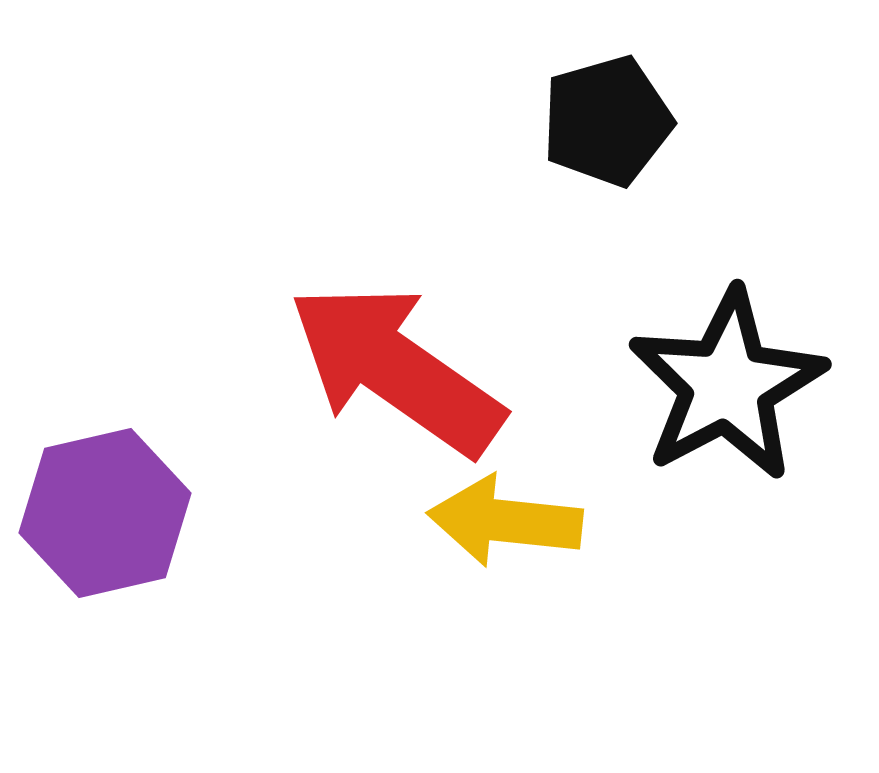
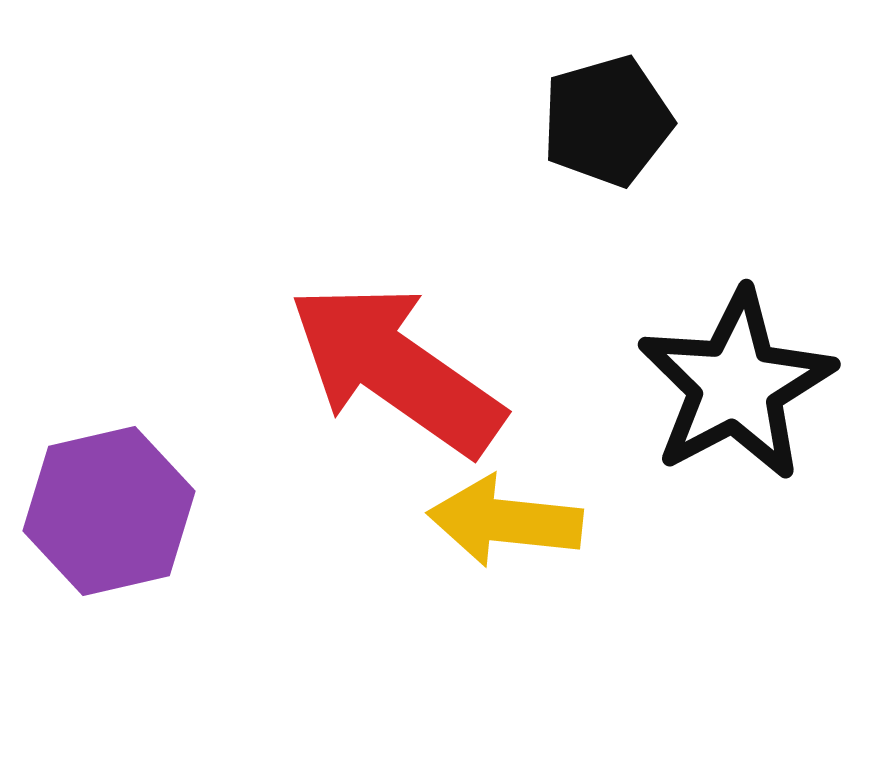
black star: moved 9 px right
purple hexagon: moved 4 px right, 2 px up
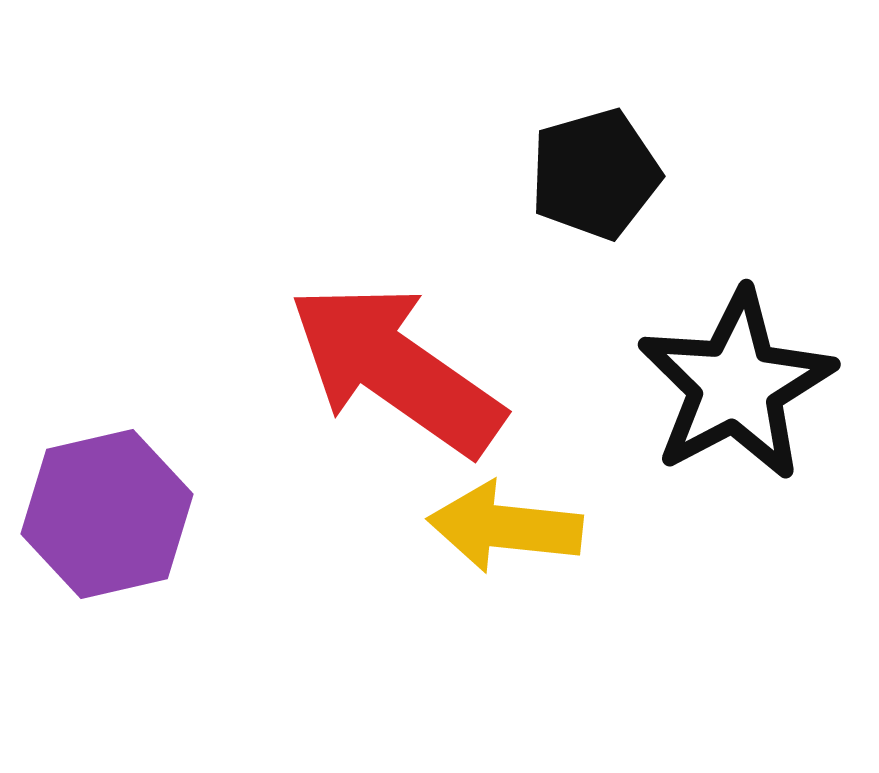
black pentagon: moved 12 px left, 53 px down
purple hexagon: moved 2 px left, 3 px down
yellow arrow: moved 6 px down
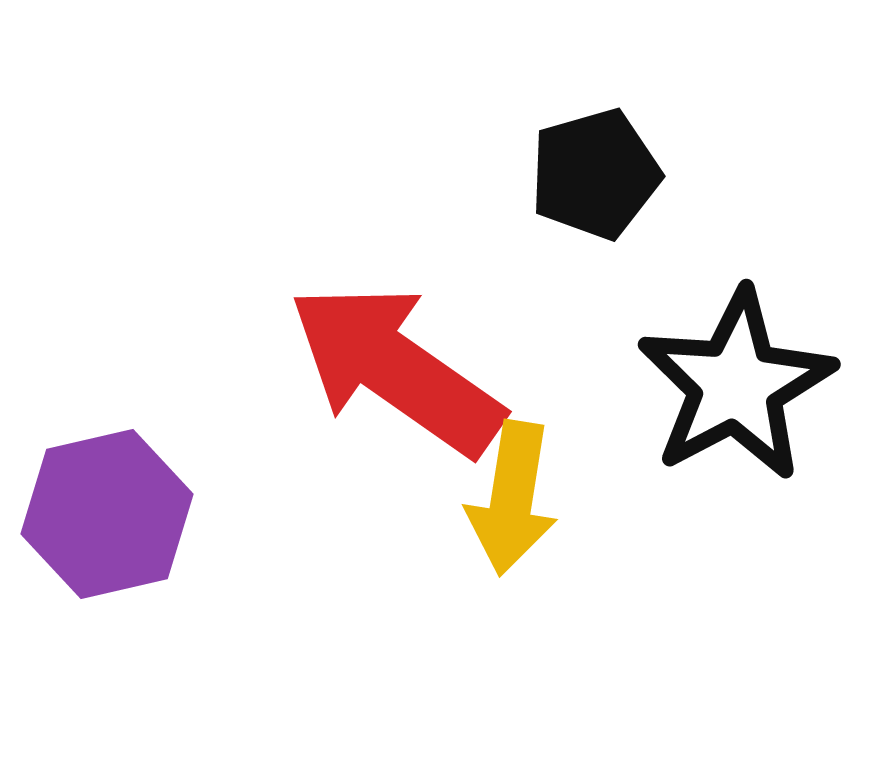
yellow arrow: moved 7 px right, 29 px up; rotated 87 degrees counterclockwise
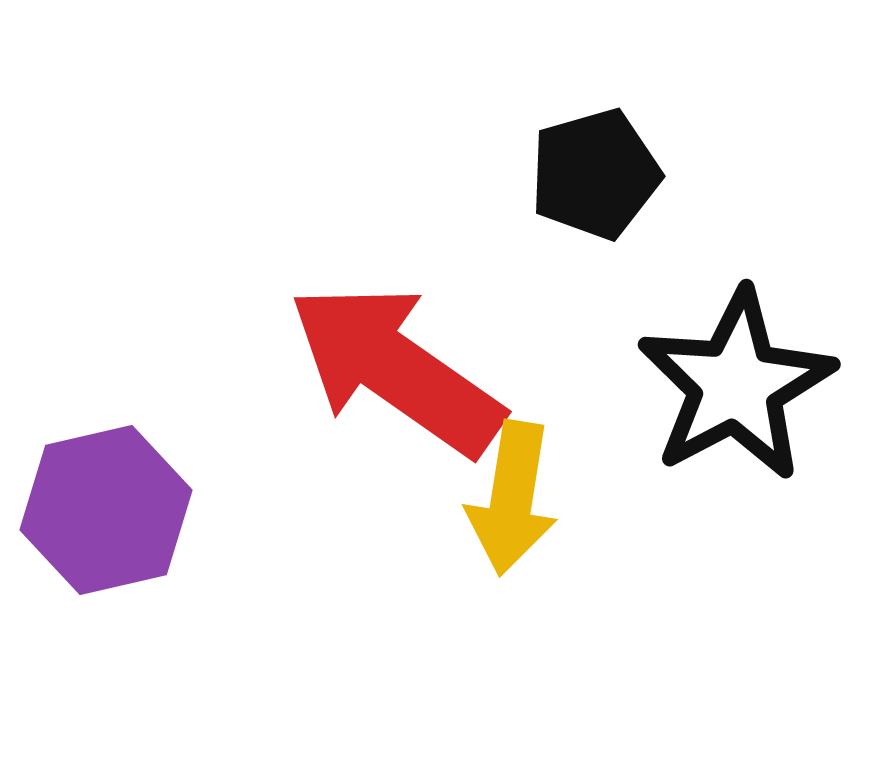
purple hexagon: moved 1 px left, 4 px up
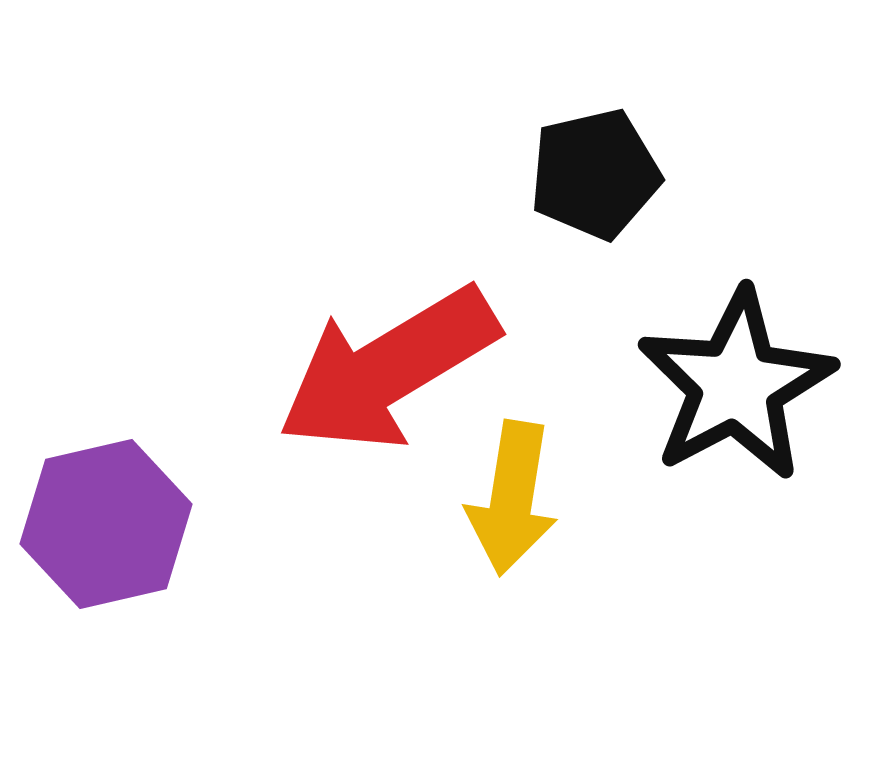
black pentagon: rotated 3 degrees clockwise
red arrow: moved 8 px left; rotated 66 degrees counterclockwise
purple hexagon: moved 14 px down
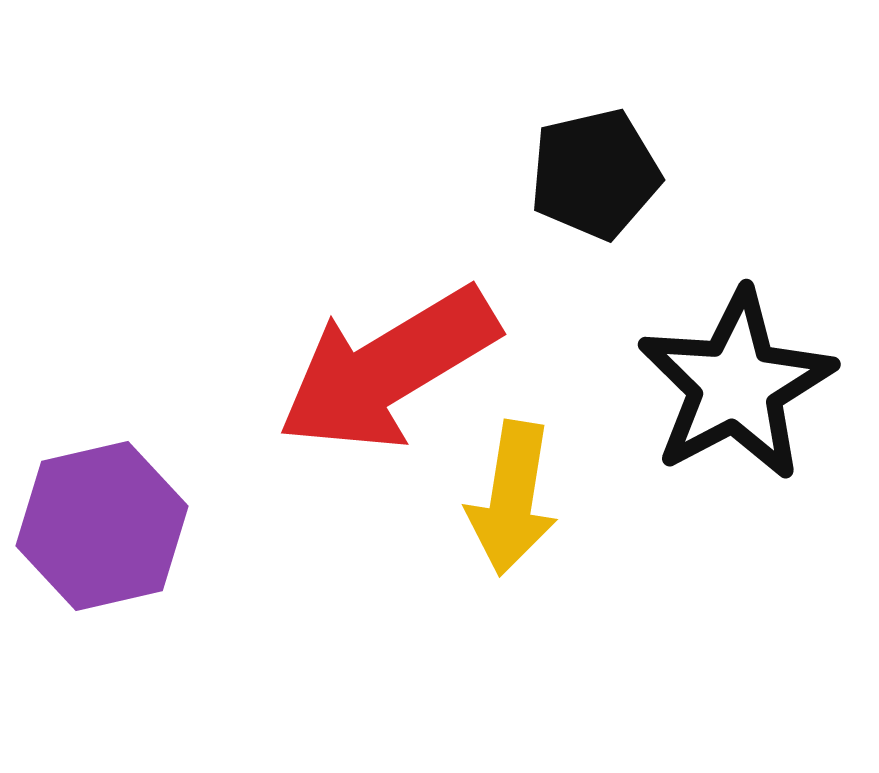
purple hexagon: moved 4 px left, 2 px down
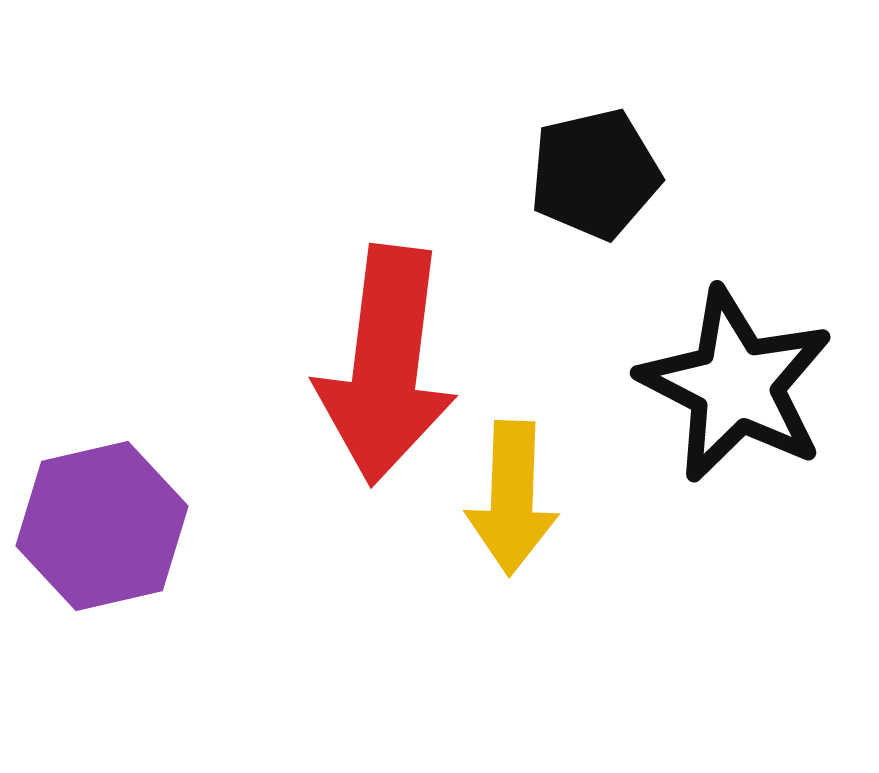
red arrow: moved 2 px left, 4 px up; rotated 52 degrees counterclockwise
black star: rotated 17 degrees counterclockwise
yellow arrow: rotated 7 degrees counterclockwise
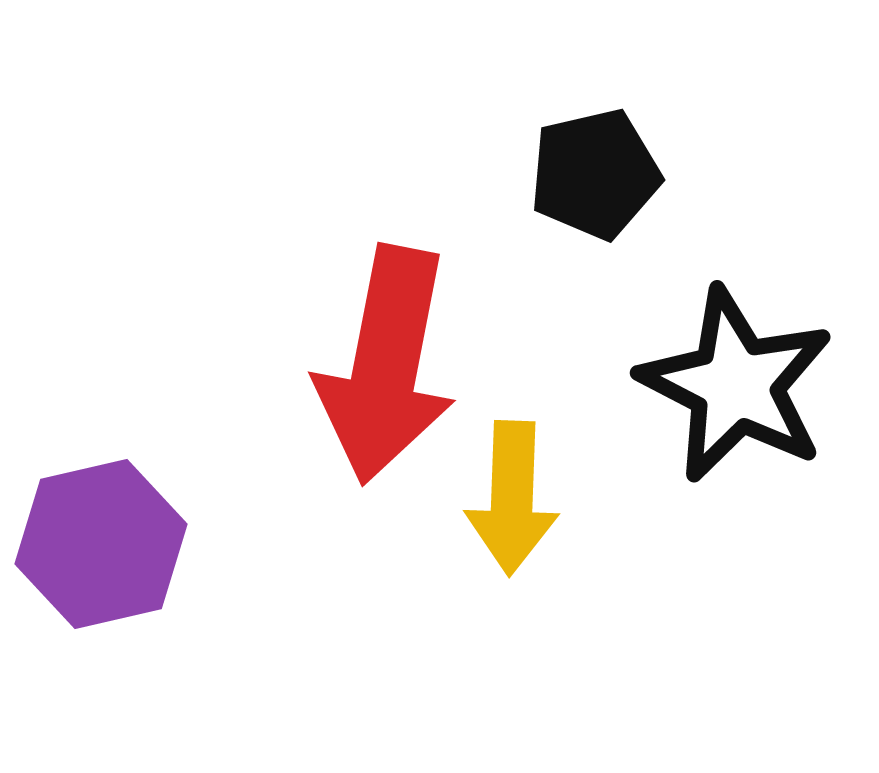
red arrow: rotated 4 degrees clockwise
purple hexagon: moved 1 px left, 18 px down
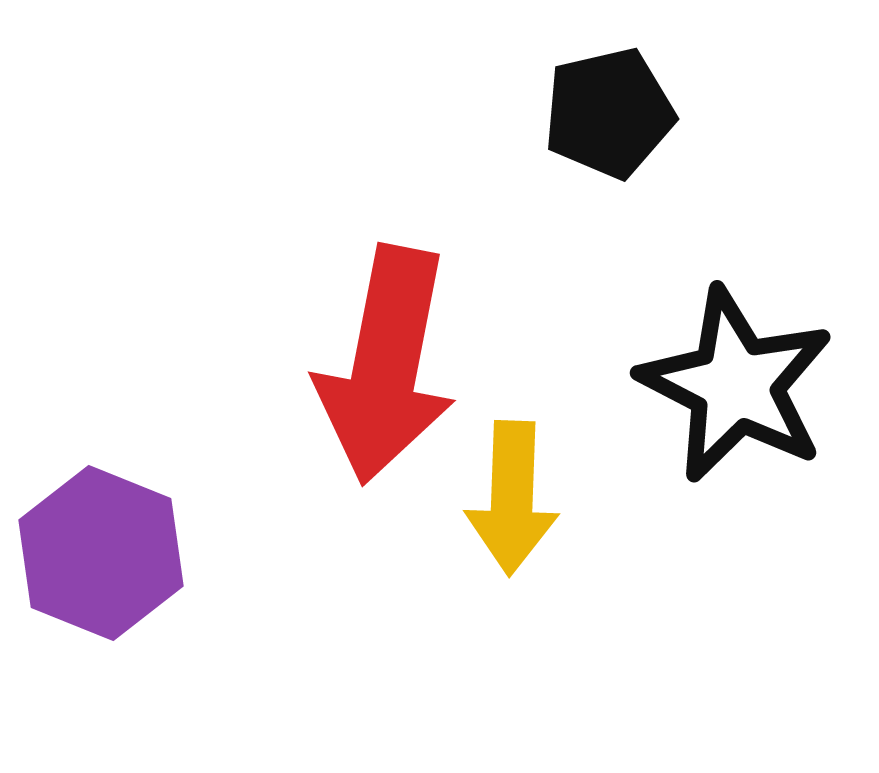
black pentagon: moved 14 px right, 61 px up
purple hexagon: moved 9 px down; rotated 25 degrees counterclockwise
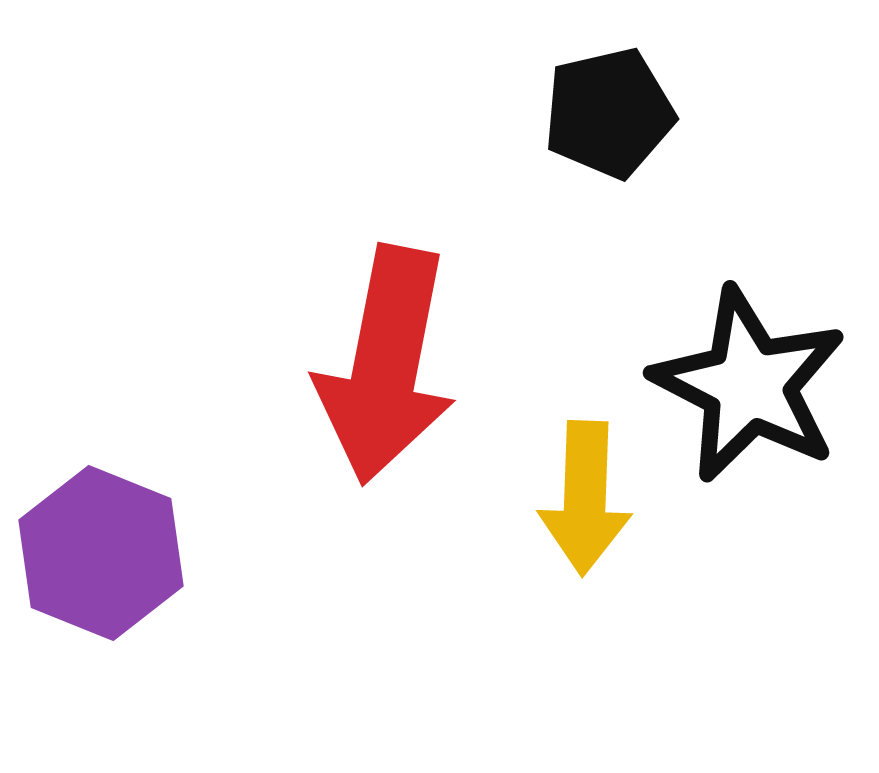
black star: moved 13 px right
yellow arrow: moved 73 px right
